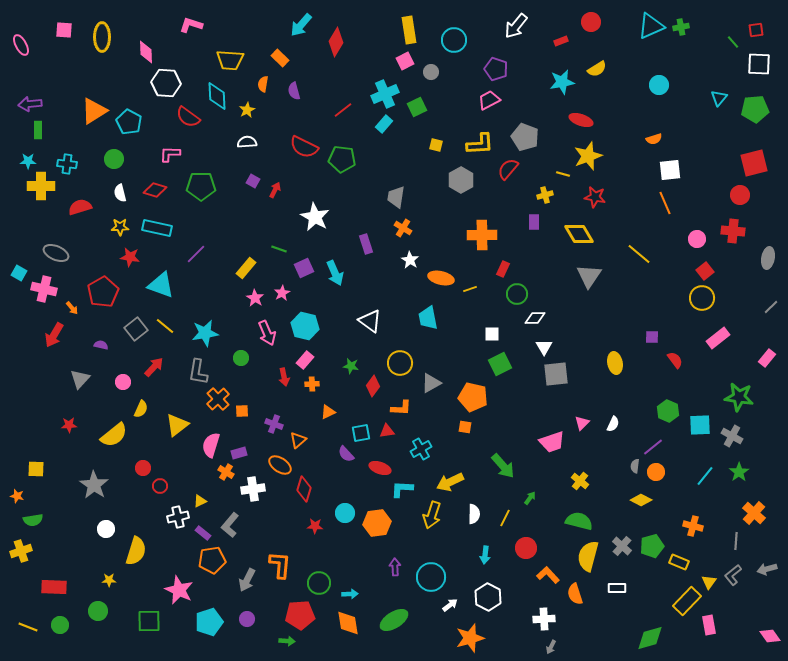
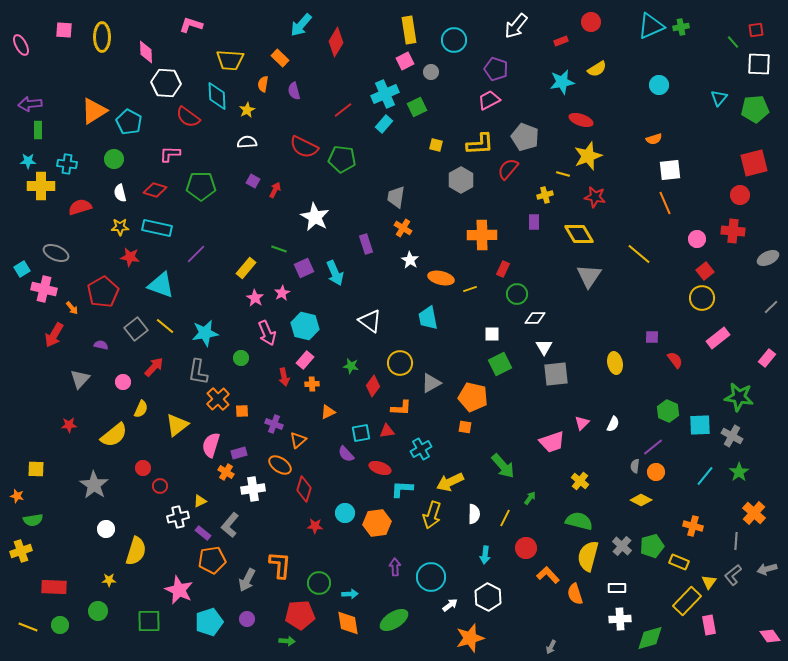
gray ellipse at (768, 258): rotated 55 degrees clockwise
cyan square at (19, 273): moved 3 px right, 4 px up; rotated 28 degrees clockwise
white cross at (544, 619): moved 76 px right
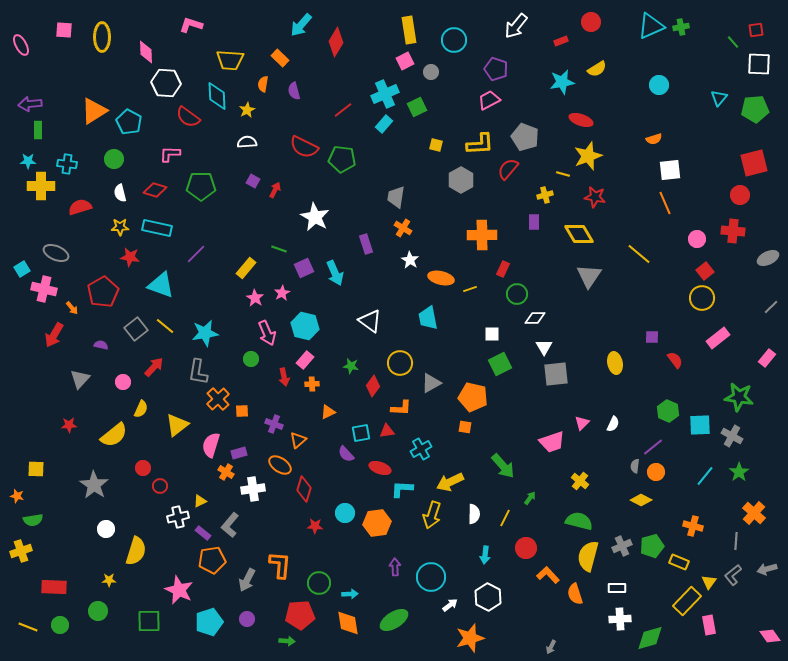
green circle at (241, 358): moved 10 px right, 1 px down
gray cross at (622, 546): rotated 24 degrees clockwise
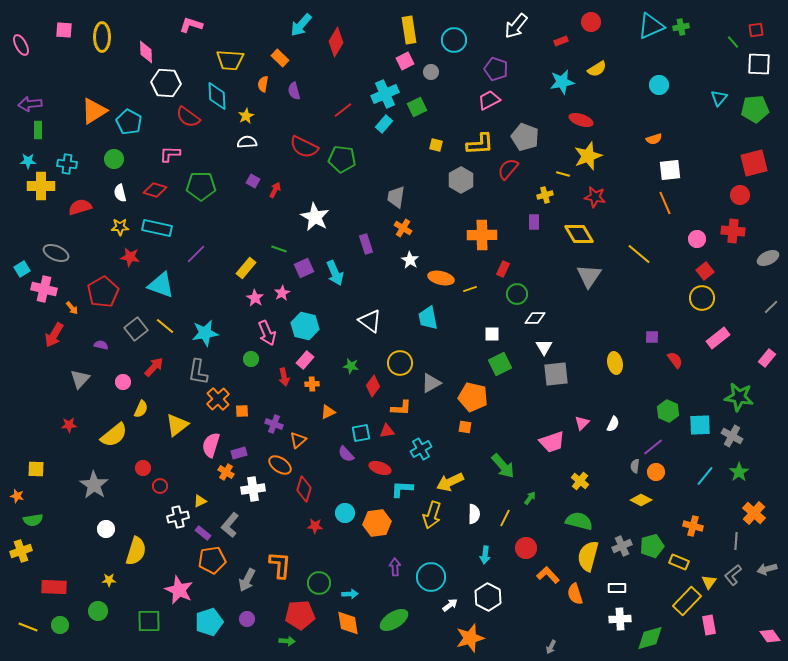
yellow star at (247, 110): moved 1 px left, 6 px down
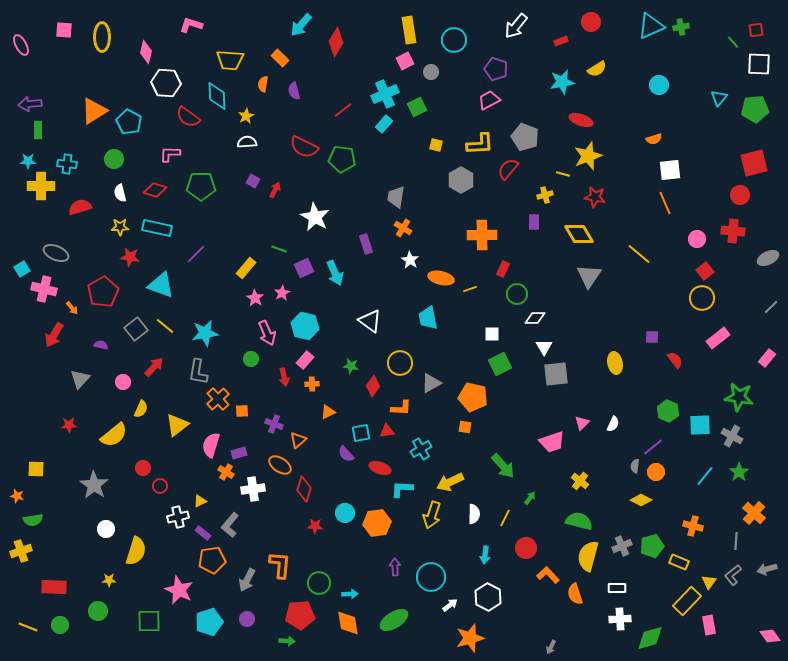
pink diamond at (146, 52): rotated 15 degrees clockwise
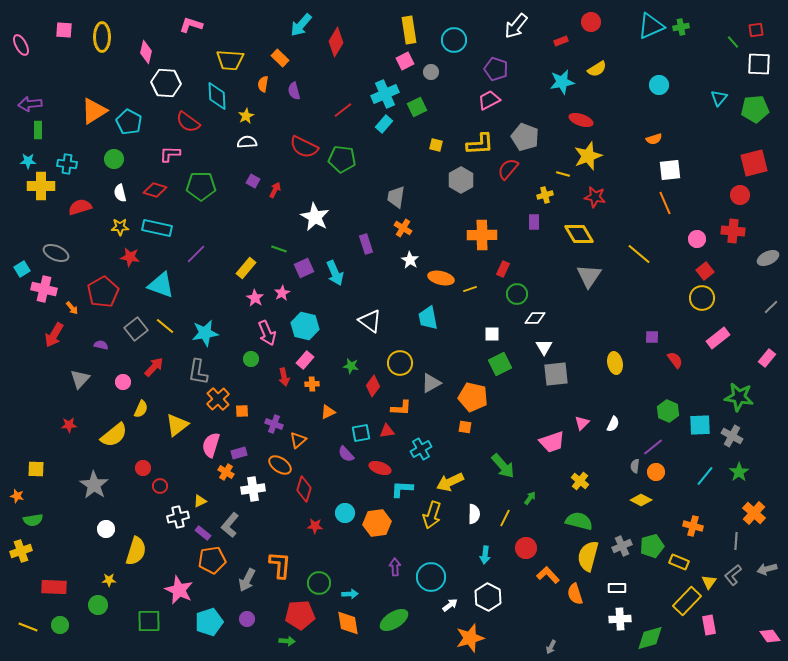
red semicircle at (188, 117): moved 5 px down
green circle at (98, 611): moved 6 px up
